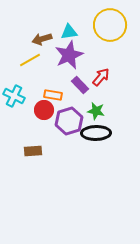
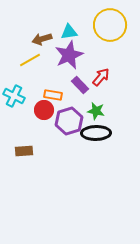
brown rectangle: moved 9 px left
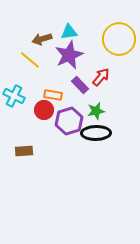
yellow circle: moved 9 px right, 14 px down
yellow line: rotated 70 degrees clockwise
green star: rotated 24 degrees counterclockwise
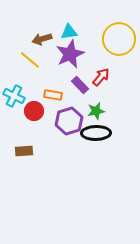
purple star: moved 1 px right, 1 px up
red circle: moved 10 px left, 1 px down
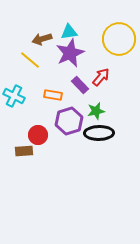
purple star: moved 1 px up
red circle: moved 4 px right, 24 px down
black ellipse: moved 3 px right
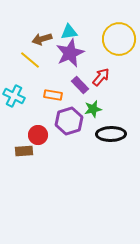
green star: moved 3 px left, 2 px up
black ellipse: moved 12 px right, 1 px down
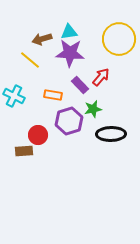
purple star: rotated 28 degrees clockwise
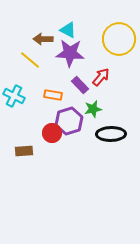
cyan triangle: moved 1 px left, 2 px up; rotated 36 degrees clockwise
brown arrow: moved 1 px right; rotated 18 degrees clockwise
red circle: moved 14 px right, 2 px up
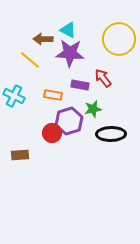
red arrow: moved 2 px right, 1 px down; rotated 78 degrees counterclockwise
purple rectangle: rotated 36 degrees counterclockwise
brown rectangle: moved 4 px left, 4 px down
